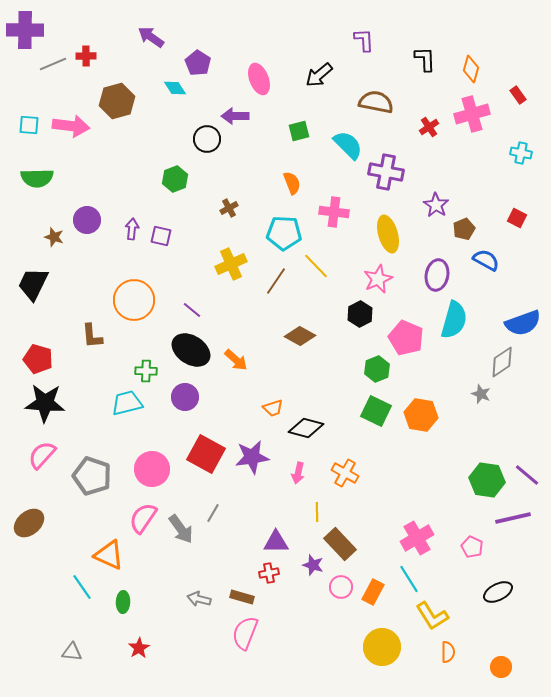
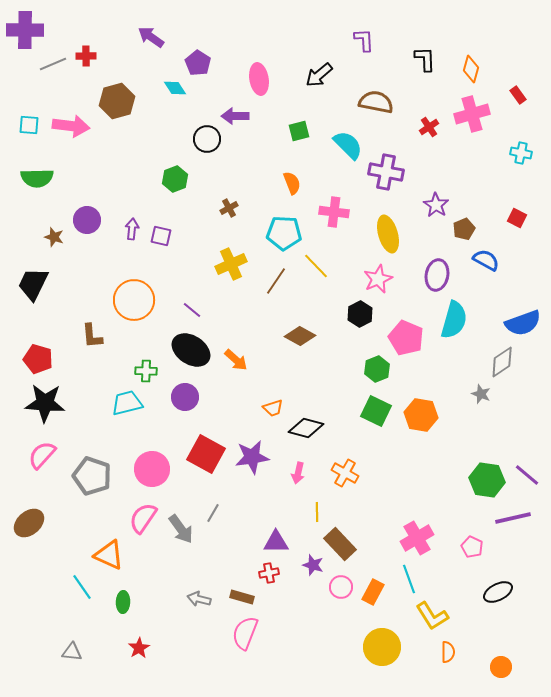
pink ellipse at (259, 79): rotated 12 degrees clockwise
cyan line at (409, 579): rotated 12 degrees clockwise
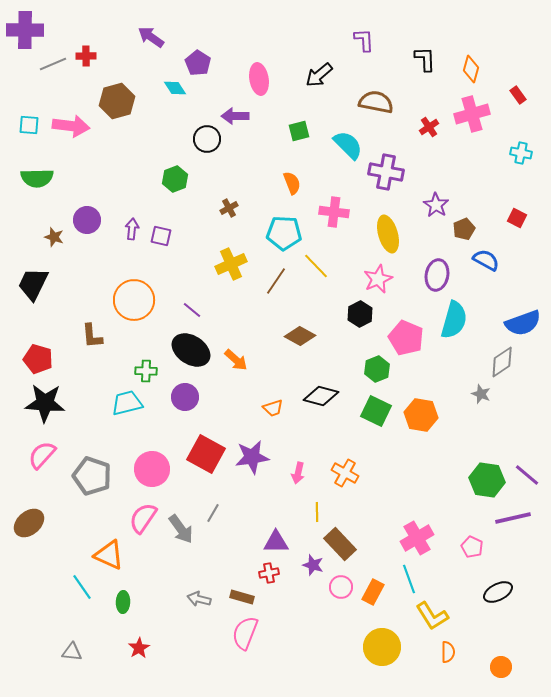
black diamond at (306, 428): moved 15 px right, 32 px up
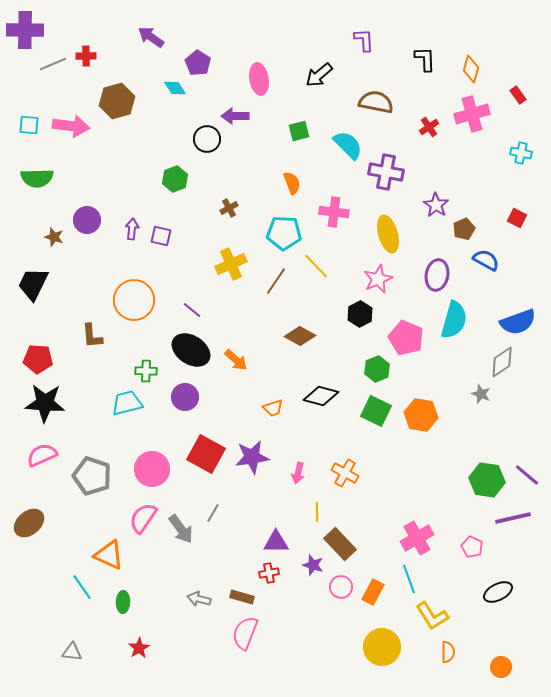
blue semicircle at (523, 323): moved 5 px left, 1 px up
red pentagon at (38, 359): rotated 12 degrees counterclockwise
pink semicircle at (42, 455): rotated 24 degrees clockwise
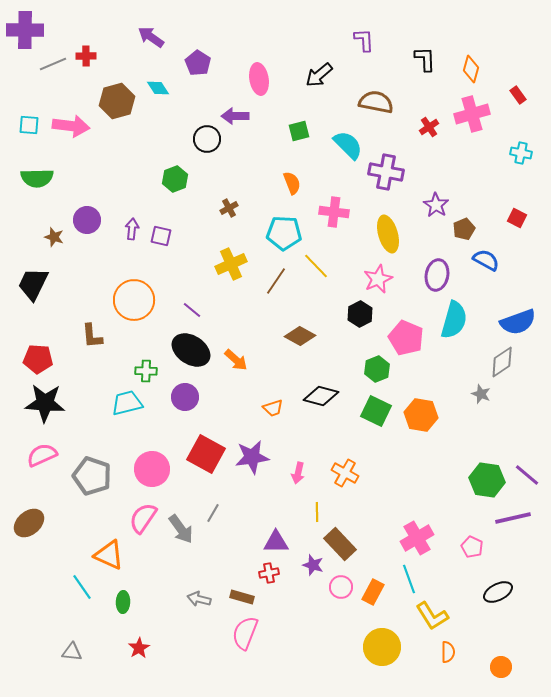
cyan diamond at (175, 88): moved 17 px left
